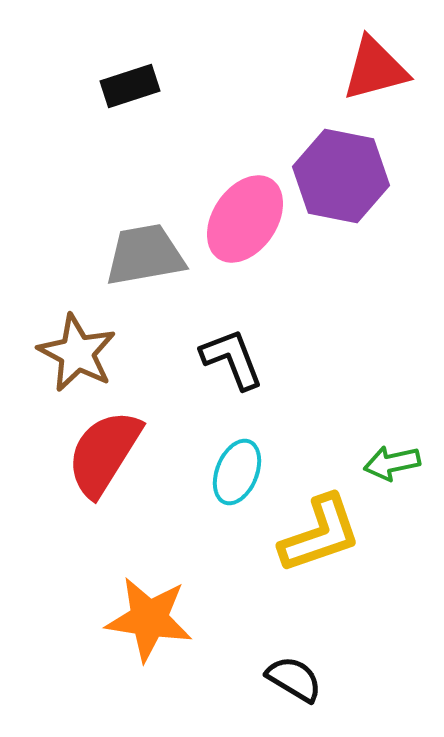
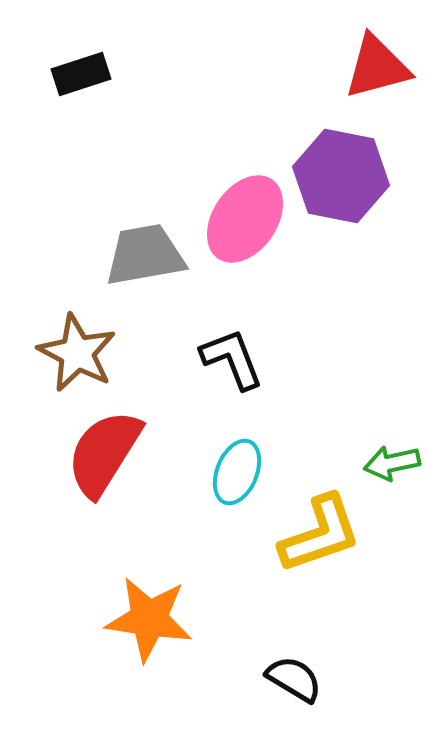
red triangle: moved 2 px right, 2 px up
black rectangle: moved 49 px left, 12 px up
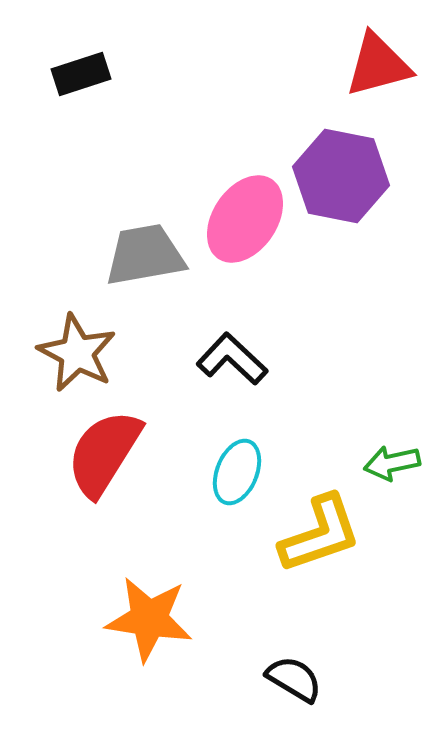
red triangle: moved 1 px right, 2 px up
black L-shape: rotated 26 degrees counterclockwise
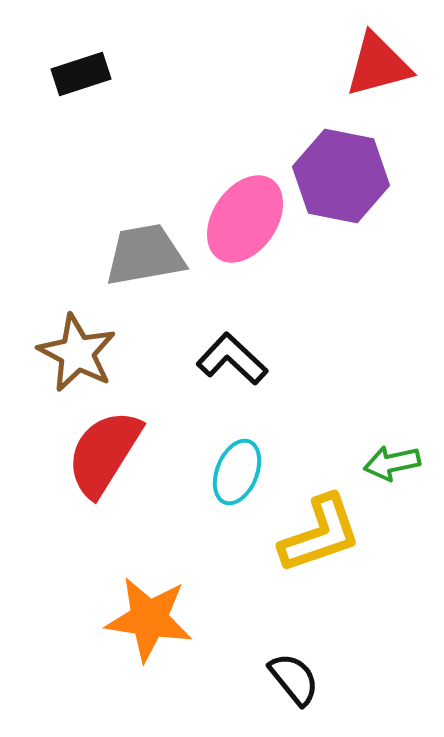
black semicircle: rotated 20 degrees clockwise
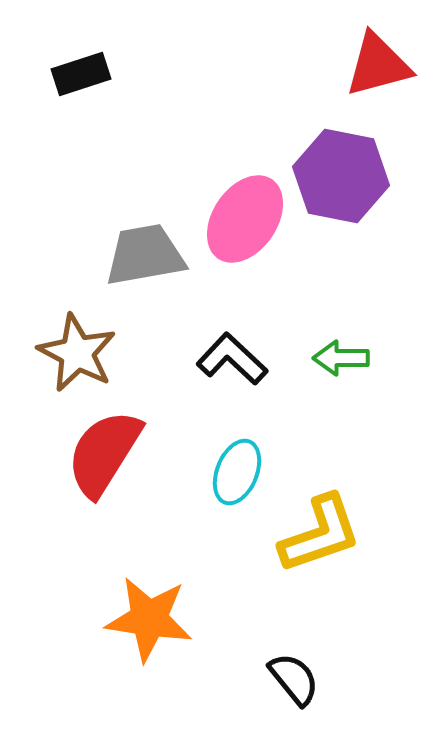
green arrow: moved 51 px left, 105 px up; rotated 12 degrees clockwise
